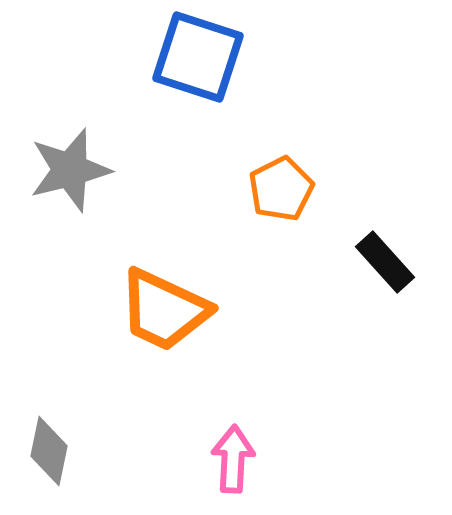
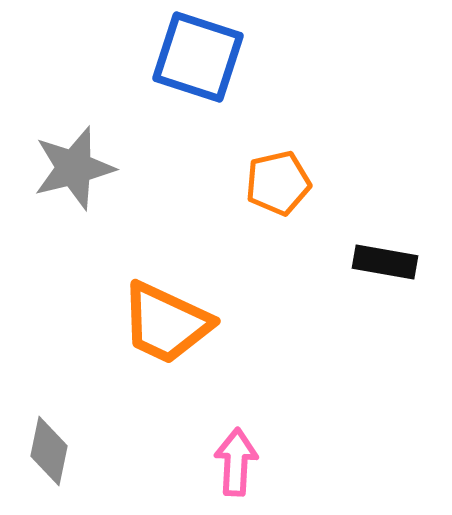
gray star: moved 4 px right, 2 px up
orange pentagon: moved 3 px left, 6 px up; rotated 14 degrees clockwise
black rectangle: rotated 38 degrees counterclockwise
orange trapezoid: moved 2 px right, 13 px down
pink arrow: moved 3 px right, 3 px down
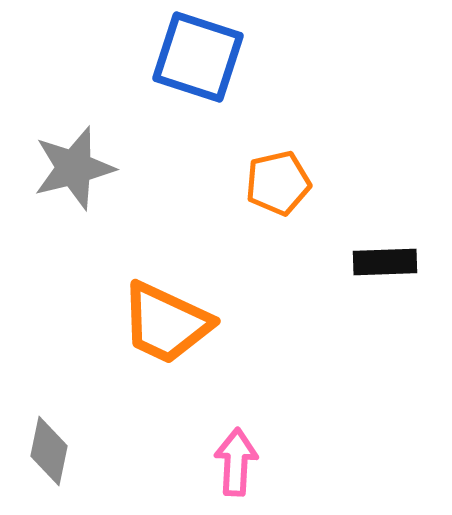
black rectangle: rotated 12 degrees counterclockwise
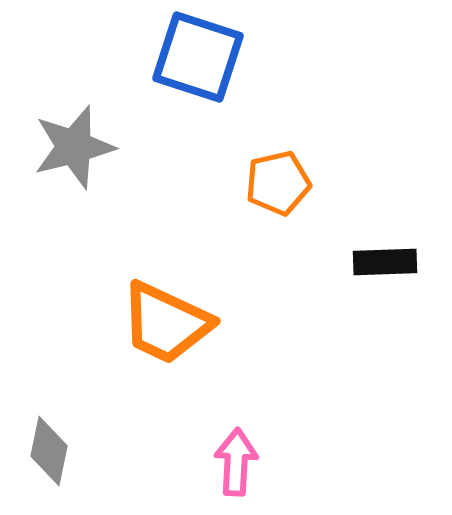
gray star: moved 21 px up
